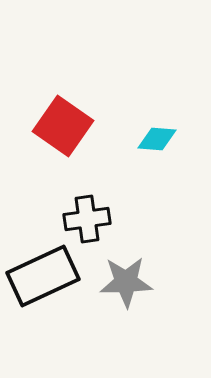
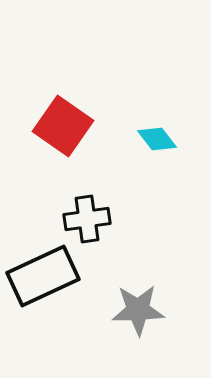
cyan diamond: rotated 48 degrees clockwise
gray star: moved 12 px right, 28 px down
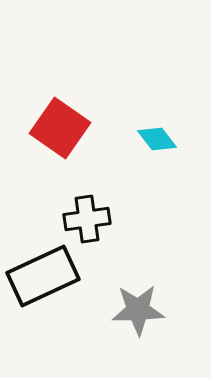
red square: moved 3 px left, 2 px down
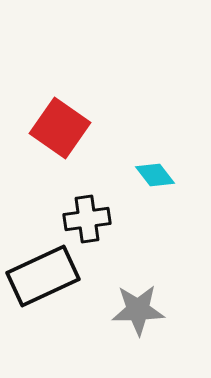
cyan diamond: moved 2 px left, 36 px down
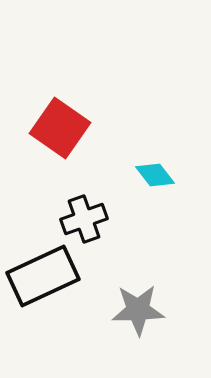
black cross: moved 3 px left; rotated 12 degrees counterclockwise
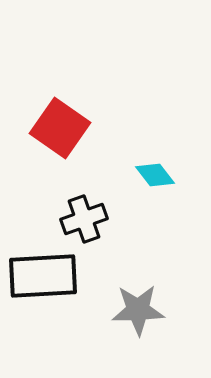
black rectangle: rotated 22 degrees clockwise
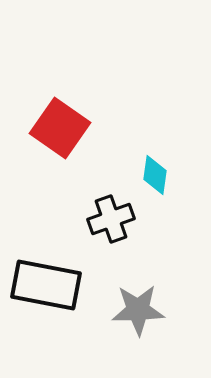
cyan diamond: rotated 45 degrees clockwise
black cross: moved 27 px right
black rectangle: moved 3 px right, 9 px down; rotated 14 degrees clockwise
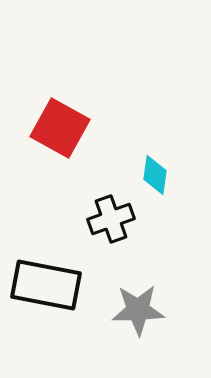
red square: rotated 6 degrees counterclockwise
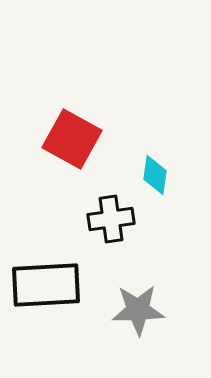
red square: moved 12 px right, 11 px down
black cross: rotated 12 degrees clockwise
black rectangle: rotated 14 degrees counterclockwise
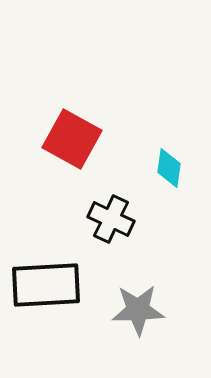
cyan diamond: moved 14 px right, 7 px up
black cross: rotated 33 degrees clockwise
